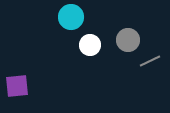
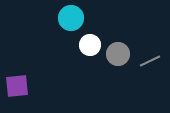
cyan circle: moved 1 px down
gray circle: moved 10 px left, 14 px down
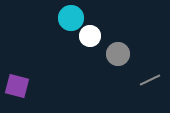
white circle: moved 9 px up
gray line: moved 19 px down
purple square: rotated 20 degrees clockwise
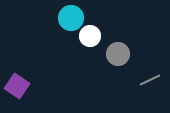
purple square: rotated 20 degrees clockwise
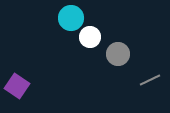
white circle: moved 1 px down
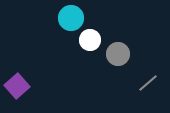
white circle: moved 3 px down
gray line: moved 2 px left, 3 px down; rotated 15 degrees counterclockwise
purple square: rotated 15 degrees clockwise
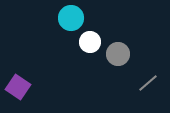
white circle: moved 2 px down
purple square: moved 1 px right, 1 px down; rotated 15 degrees counterclockwise
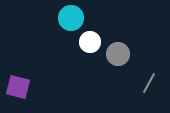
gray line: moved 1 px right; rotated 20 degrees counterclockwise
purple square: rotated 20 degrees counterclockwise
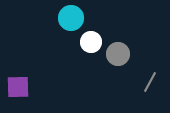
white circle: moved 1 px right
gray line: moved 1 px right, 1 px up
purple square: rotated 15 degrees counterclockwise
